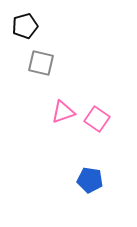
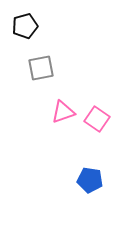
gray square: moved 5 px down; rotated 24 degrees counterclockwise
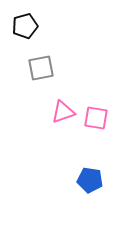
pink square: moved 1 px left, 1 px up; rotated 25 degrees counterclockwise
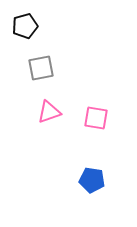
pink triangle: moved 14 px left
blue pentagon: moved 2 px right
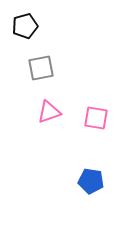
blue pentagon: moved 1 px left, 1 px down
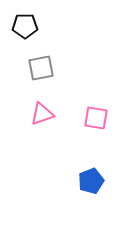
black pentagon: rotated 15 degrees clockwise
pink triangle: moved 7 px left, 2 px down
blue pentagon: rotated 30 degrees counterclockwise
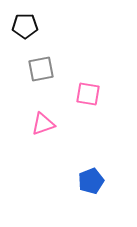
gray square: moved 1 px down
pink triangle: moved 1 px right, 10 px down
pink square: moved 8 px left, 24 px up
